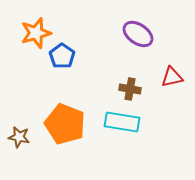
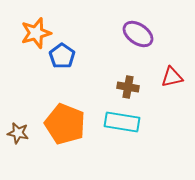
brown cross: moved 2 px left, 2 px up
brown star: moved 1 px left, 4 px up
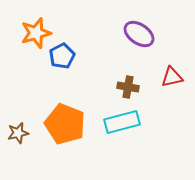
purple ellipse: moved 1 px right
blue pentagon: rotated 10 degrees clockwise
cyan rectangle: rotated 24 degrees counterclockwise
brown star: rotated 25 degrees counterclockwise
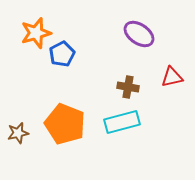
blue pentagon: moved 2 px up
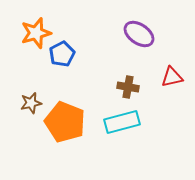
orange pentagon: moved 2 px up
brown star: moved 13 px right, 30 px up
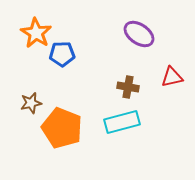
orange star: rotated 24 degrees counterclockwise
blue pentagon: rotated 25 degrees clockwise
orange pentagon: moved 3 px left, 6 px down
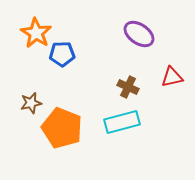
brown cross: rotated 15 degrees clockwise
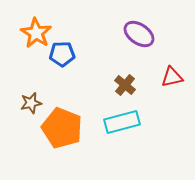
brown cross: moved 3 px left, 2 px up; rotated 15 degrees clockwise
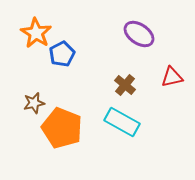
blue pentagon: rotated 25 degrees counterclockwise
brown star: moved 3 px right
cyan rectangle: rotated 44 degrees clockwise
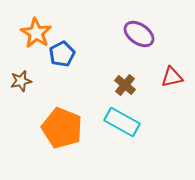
brown star: moved 13 px left, 22 px up
